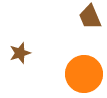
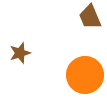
orange circle: moved 1 px right, 1 px down
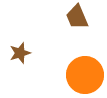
brown trapezoid: moved 13 px left
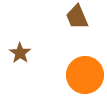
brown star: rotated 20 degrees counterclockwise
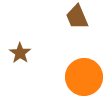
orange circle: moved 1 px left, 2 px down
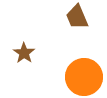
brown star: moved 4 px right
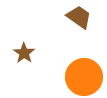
brown trapezoid: moved 2 px right; rotated 148 degrees clockwise
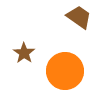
orange circle: moved 19 px left, 6 px up
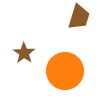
brown trapezoid: rotated 72 degrees clockwise
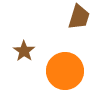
brown star: moved 2 px up
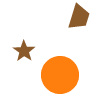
orange circle: moved 5 px left, 4 px down
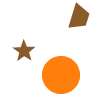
orange circle: moved 1 px right
